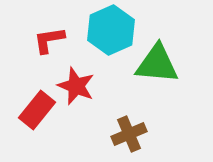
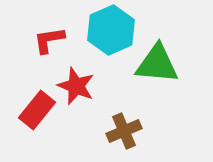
brown cross: moved 5 px left, 3 px up
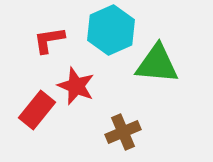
brown cross: moved 1 px left, 1 px down
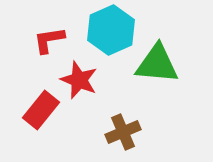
red star: moved 3 px right, 6 px up
red rectangle: moved 4 px right
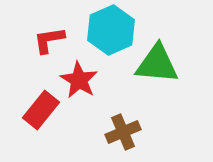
red star: rotated 9 degrees clockwise
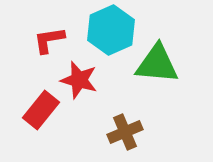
red star: rotated 15 degrees counterclockwise
brown cross: moved 2 px right
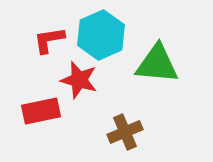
cyan hexagon: moved 10 px left, 5 px down
red rectangle: moved 1 px down; rotated 39 degrees clockwise
